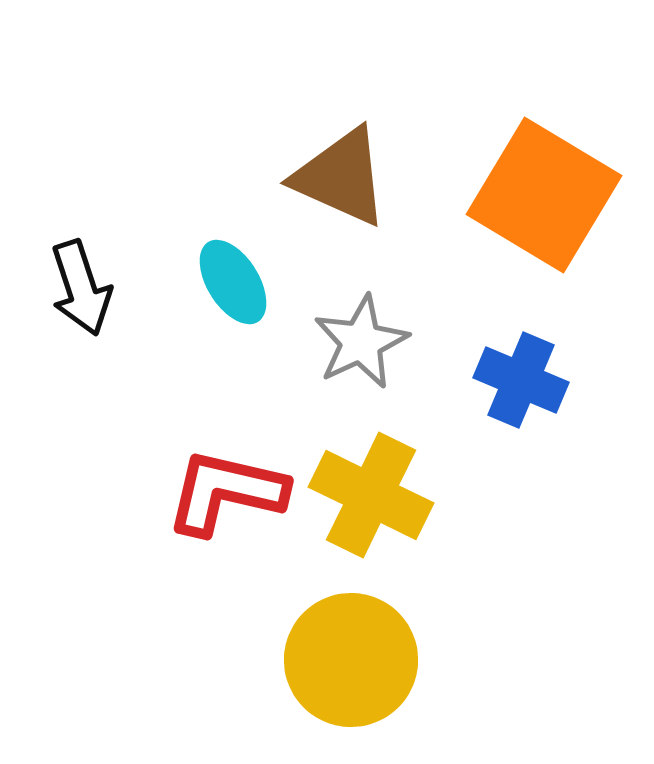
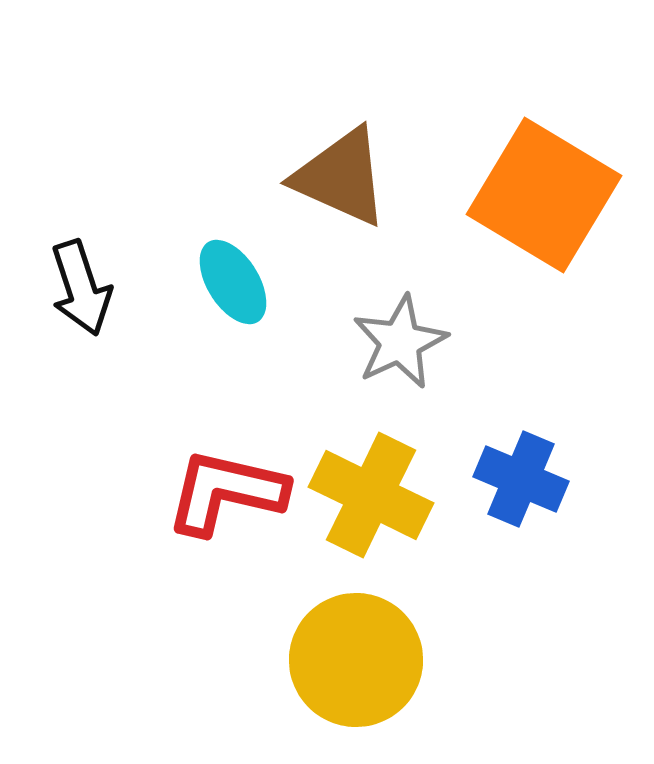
gray star: moved 39 px right
blue cross: moved 99 px down
yellow circle: moved 5 px right
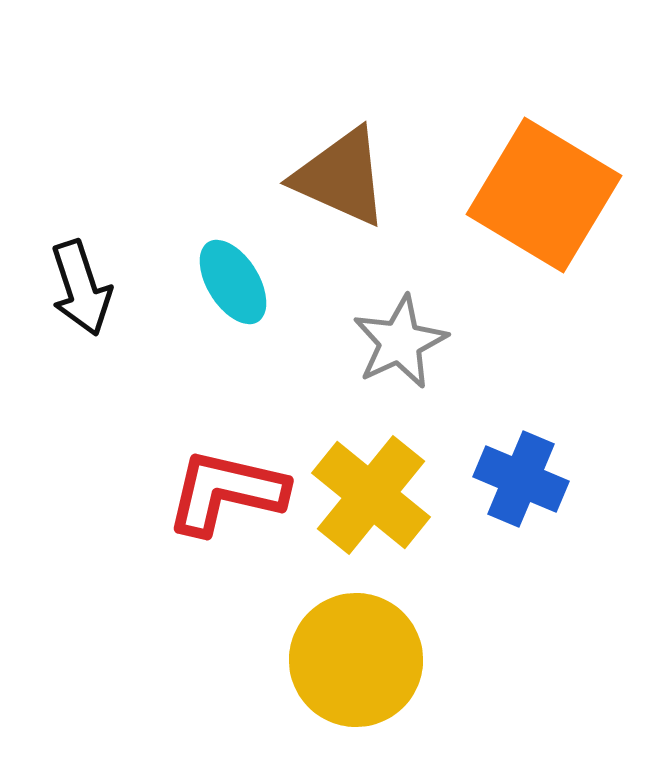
yellow cross: rotated 13 degrees clockwise
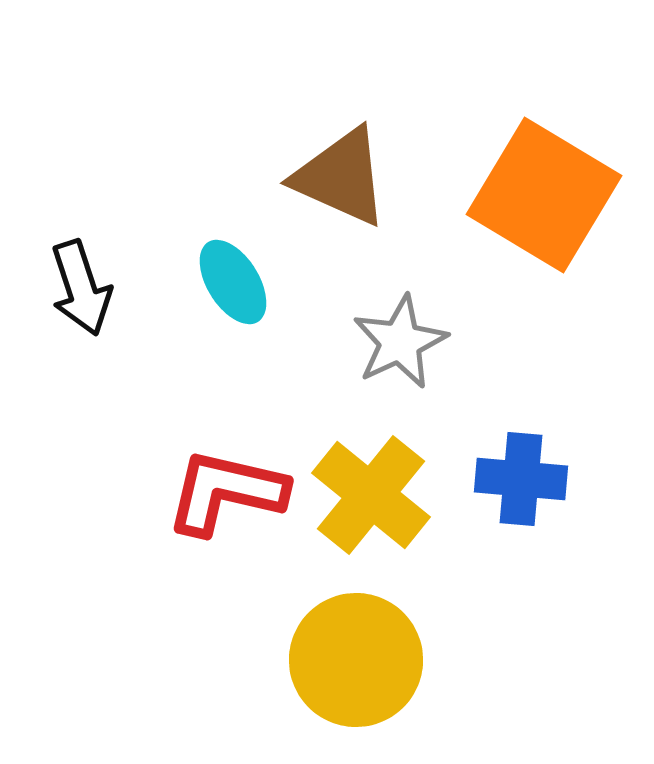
blue cross: rotated 18 degrees counterclockwise
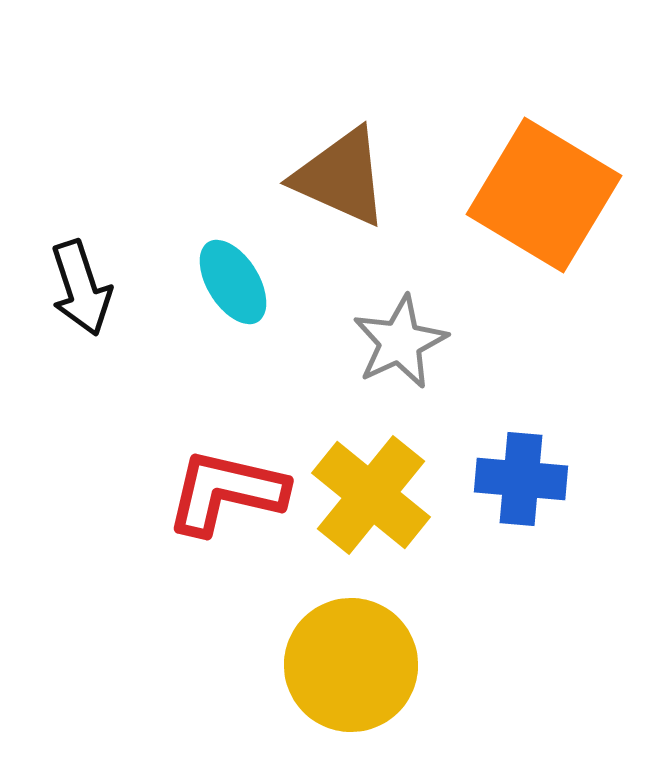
yellow circle: moved 5 px left, 5 px down
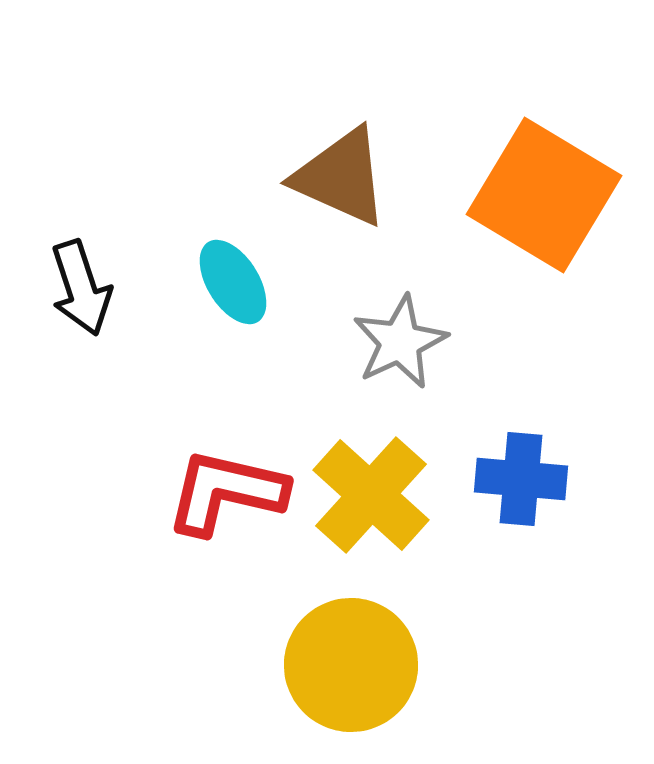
yellow cross: rotated 3 degrees clockwise
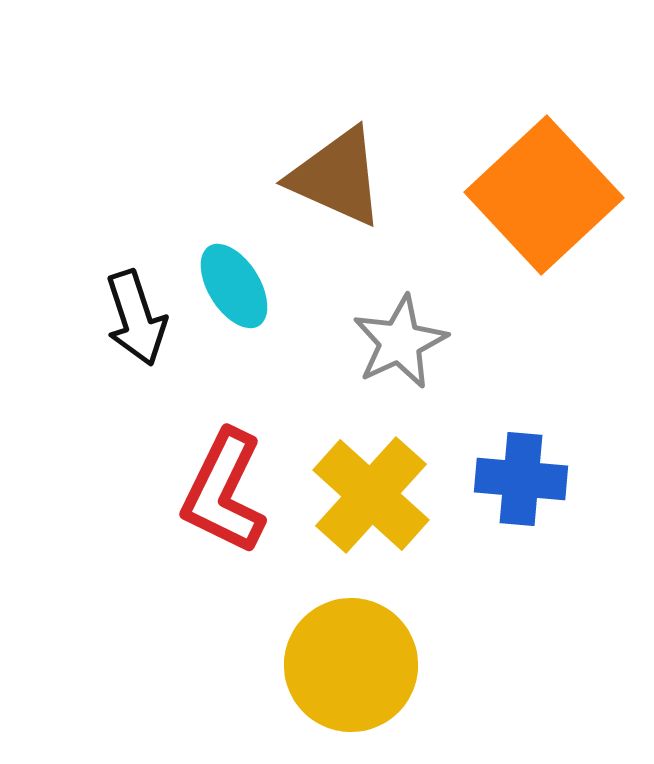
brown triangle: moved 4 px left
orange square: rotated 16 degrees clockwise
cyan ellipse: moved 1 px right, 4 px down
black arrow: moved 55 px right, 30 px down
red L-shape: moved 2 px left; rotated 77 degrees counterclockwise
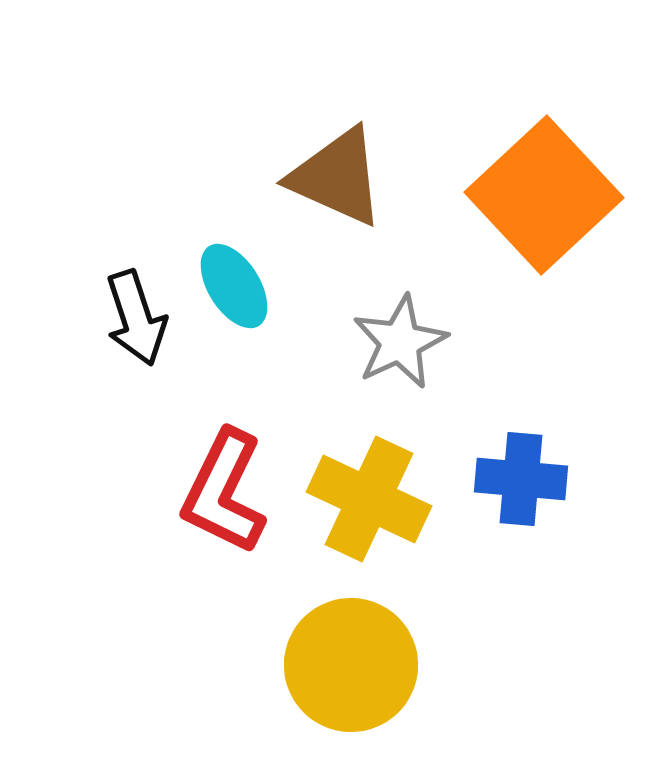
yellow cross: moved 2 px left, 4 px down; rotated 17 degrees counterclockwise
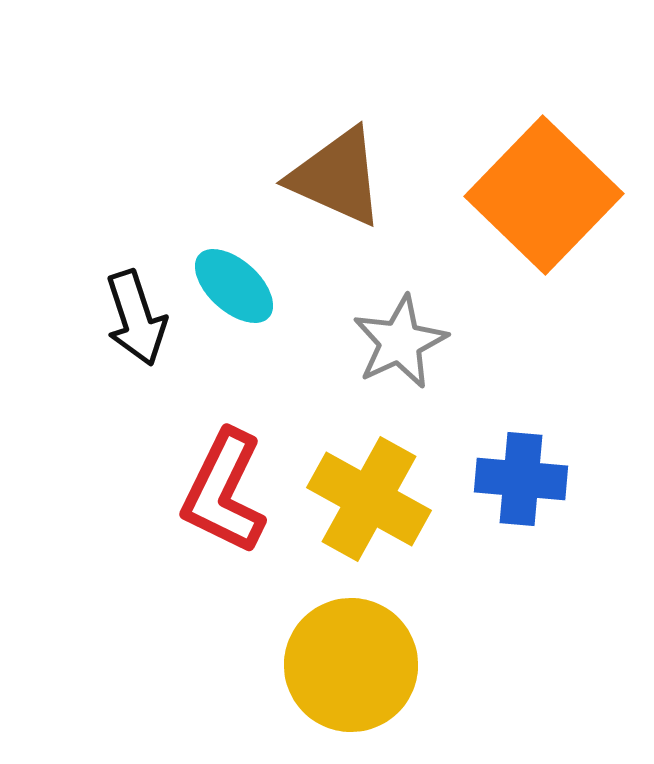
orange square: rotated 3 degrees counterclockwise
cyan ellipse: rotated 16 degrees counterclockwise
yellow cross: rotated 4 degrees clockwise
